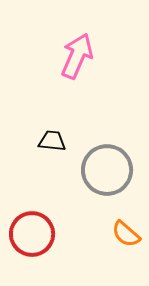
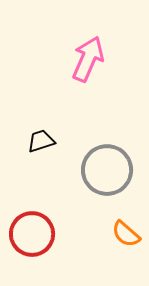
pink arrow: moved 11 px right, 3 px down
black trapezoid: moved 11 px left; rotated 24 degrees counterclockwise
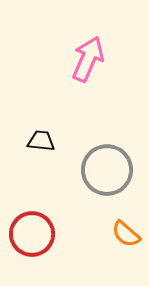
black trapezoid: rotated 24 degrees clockwise
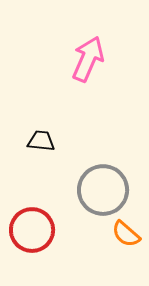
gray circle: moved 4 px left, 20 px down
red circle: moved 4 px up
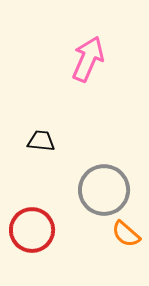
gray circle: moved 1 px right
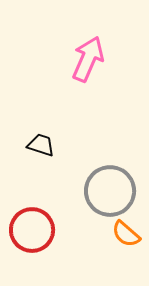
black trapezoid: moved 4 px down; rotated 12 degrees clockwise
gray circle: moved 6 px right, 1 px down
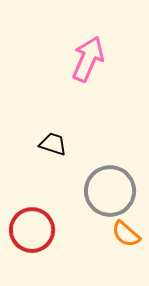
black trapezoid: moved 12 px right, 1 px up
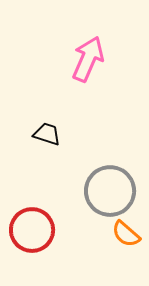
black trapezoid: moved 6 px left, 10 px up
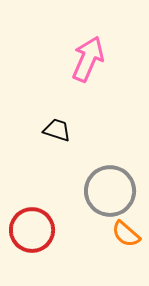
black trapezoid: moved 10 px right, 4 px up
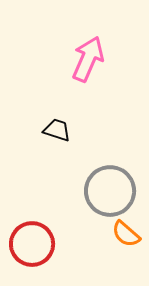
red circle: moved 14 px down
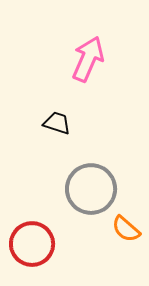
black trapezoid: moved 7 px up
gray circle: moved 19 px left, 2 px up
orange semicircle: moved 5 px up
